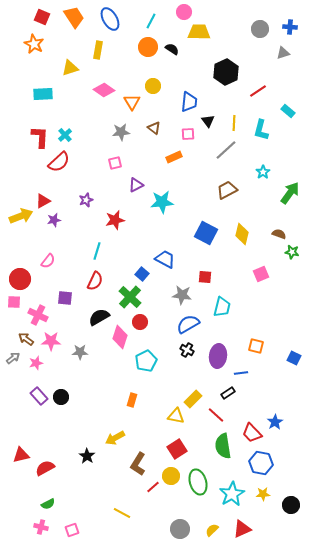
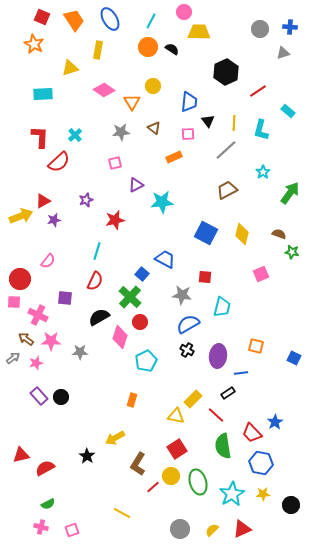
orange trapezoid at (74, 17): moved 3 px down
cyan cross at (65, 135): moved 10 px right
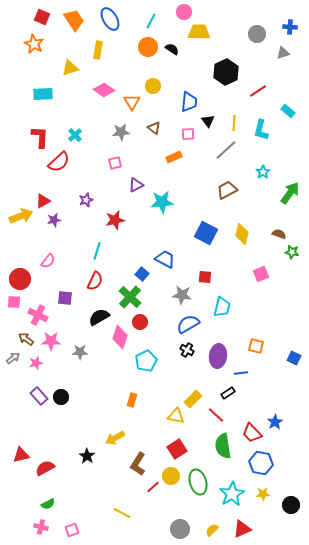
gray circle at (260, 29): moved 3 px left, 5 px down
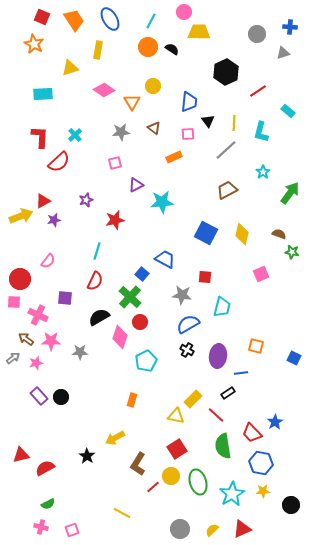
cyan L-shape at (261, 130): moved 2 px down
yellow star at (263, 494): moved 3 px up
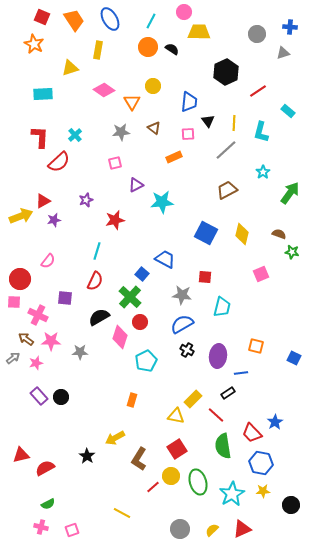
blue semicircle at (188, 324): moved 6 px left
brown L-shape at (138, 464): moved 1 px right, 5 px up
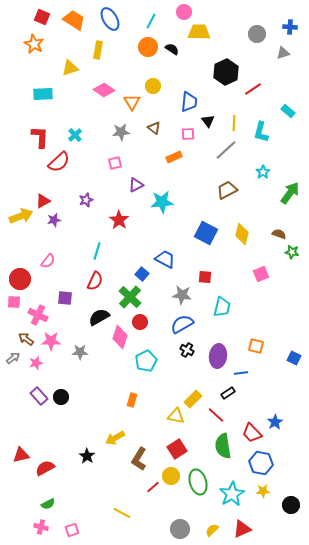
orange trapezoid at (74, 20): rotated 25 degrees counterclockwise
red line at (258, 91): moved 5 px left, 2 px up
red star at (115, 220): moved 4 px right; rotated 24 degrees counterclockwise
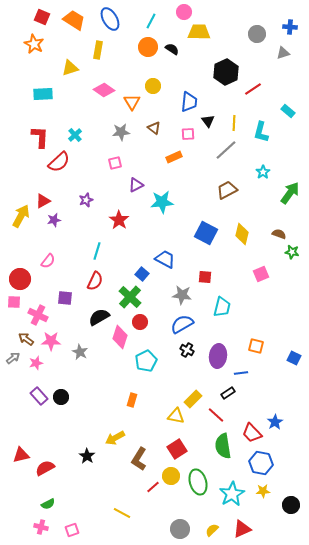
yellow arrow at (21, 216): rotated 40 degrees counterclockwise
gray star at (80, 352): rotated 28 degrees clockwise
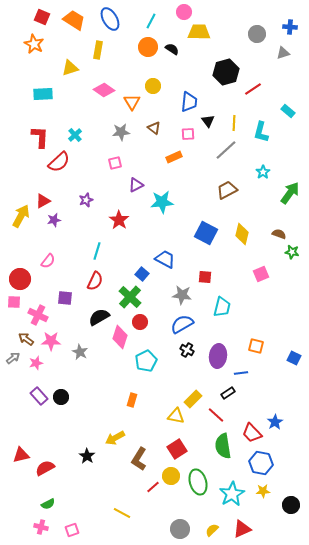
black hexagon at (226, 72): rotated 10 degrees clockwise
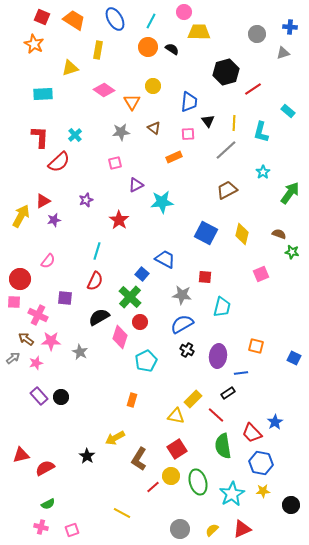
blue ellipse at (110, 19): moved 5 px right
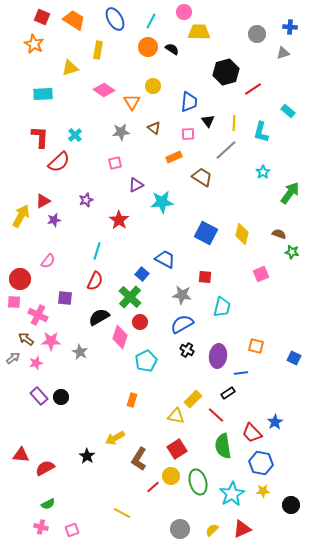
brown trapezoid at (227, 190): moved 25 px left, 13 px up; rotated 60 degrees clockwise
red triangle at (21, 455): rotated 18 degrees clockwise
